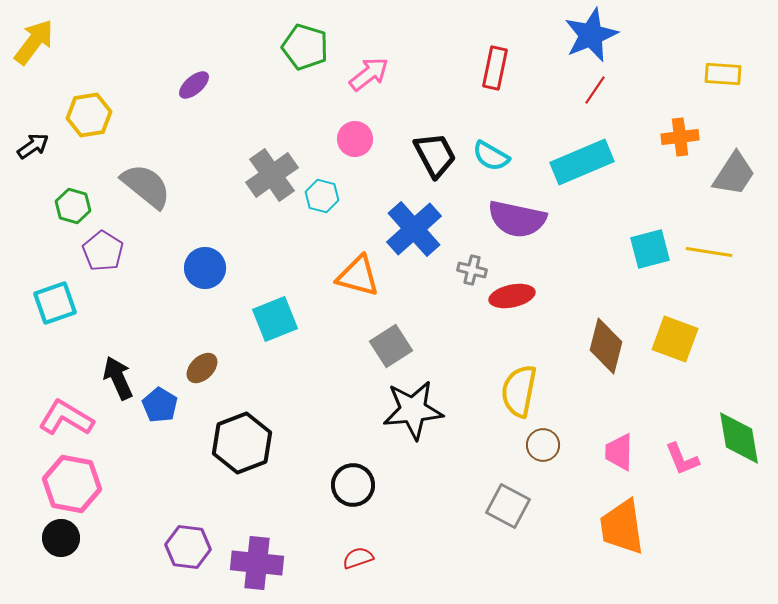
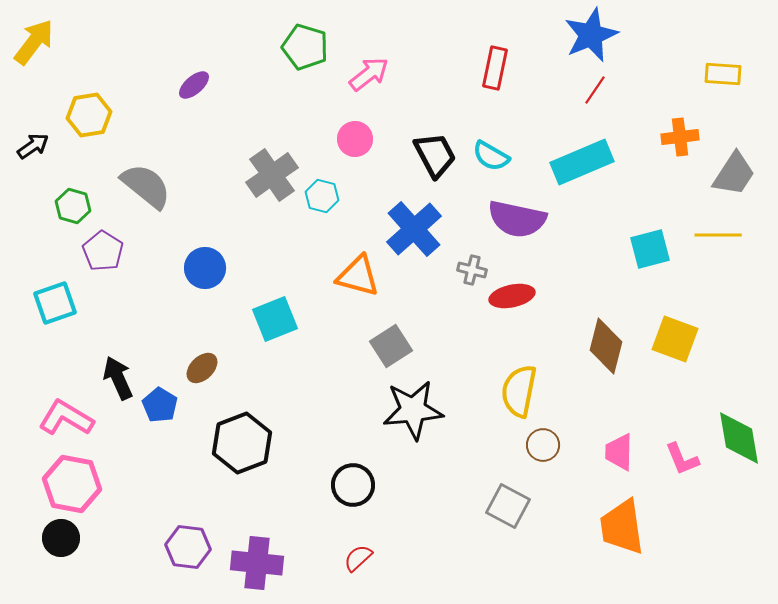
yellow line at (709, 252): moved 9 px right, 17 px up; rotated 9 degrees counterclockwise
red semicircle at (358, 558): rotated 24 degrees counterclockwise
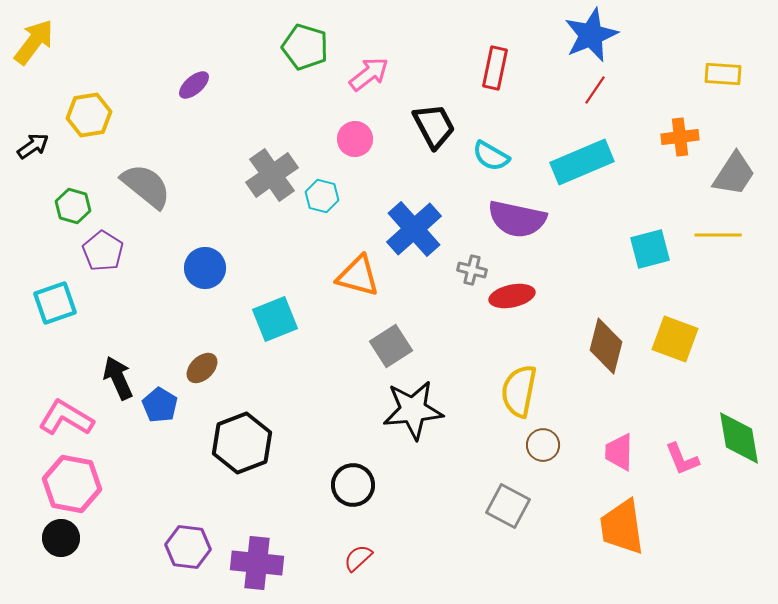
black trapezoid at (435, 155): moved 1 px left, 29 px up
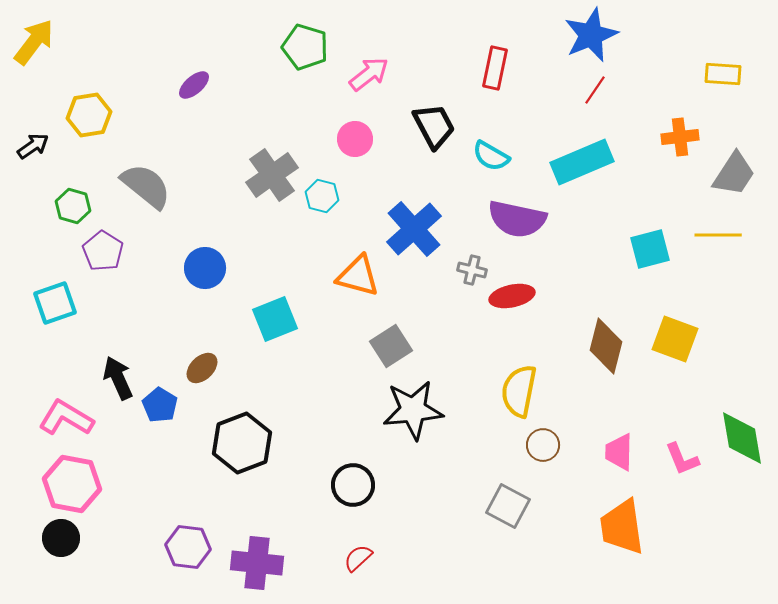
green diamond at (739, 438): moved 3 px right
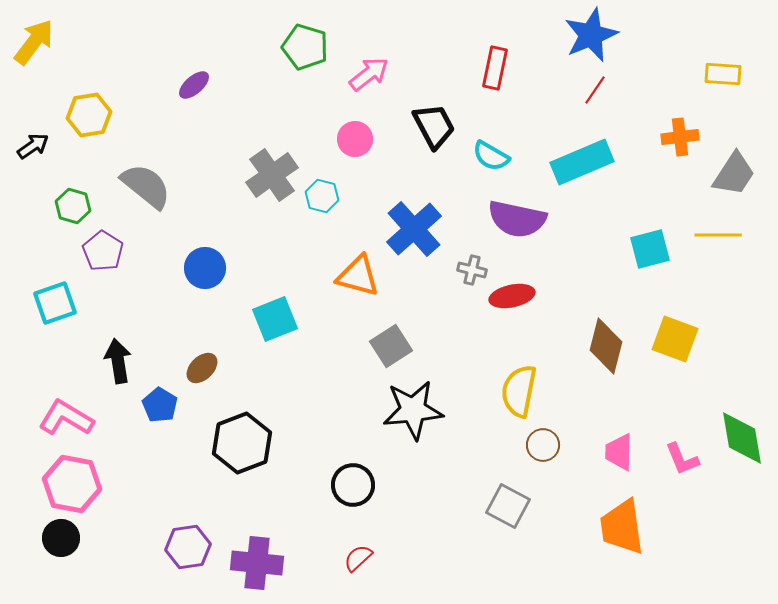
black arrow at (118, 378): moved 17 px up; rotated 15 degrees clockwise
purple hexagon at (188, 547): rotated 15 degrees counterclockwise
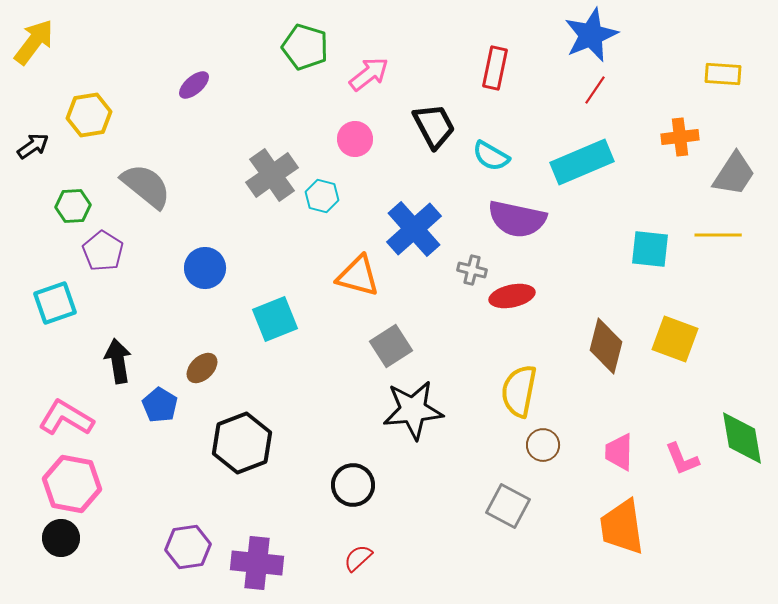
green hexagon at (73, 206): rotated 20 degrees counterclockwise
cyan square at (650, 249): rotated 21 degrees clockwise
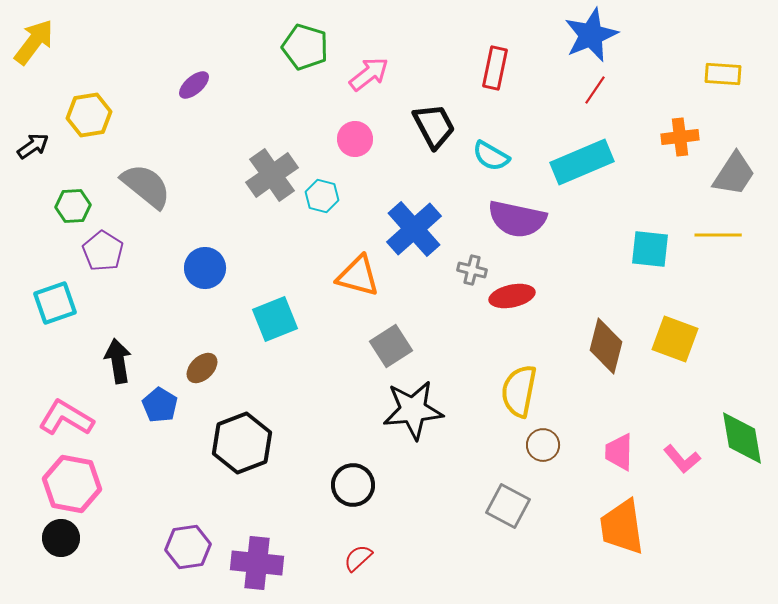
pink L-shape at (682, 459): rotated 18 degrees counterclockwise
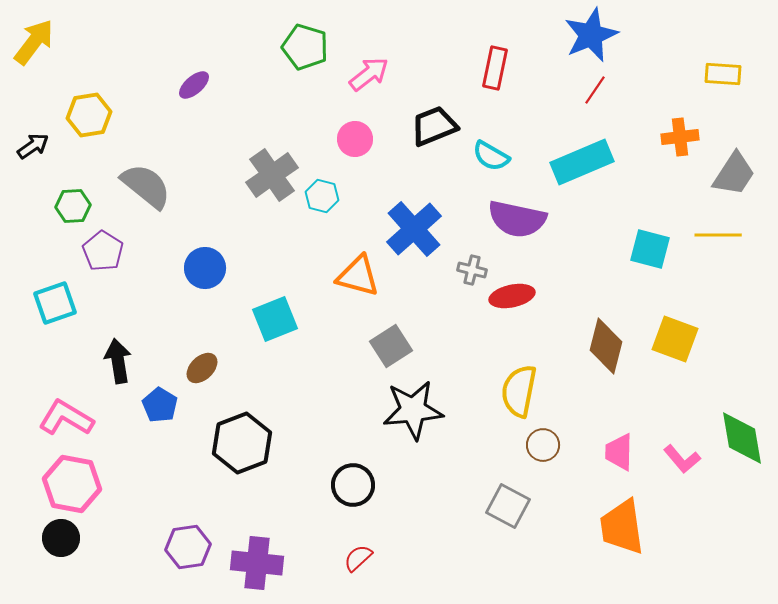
black trapezoid at (434, 126): rotated 84 degrees counterclockwise
cyan square at (650, 249): rotated 9 degrees clockwise
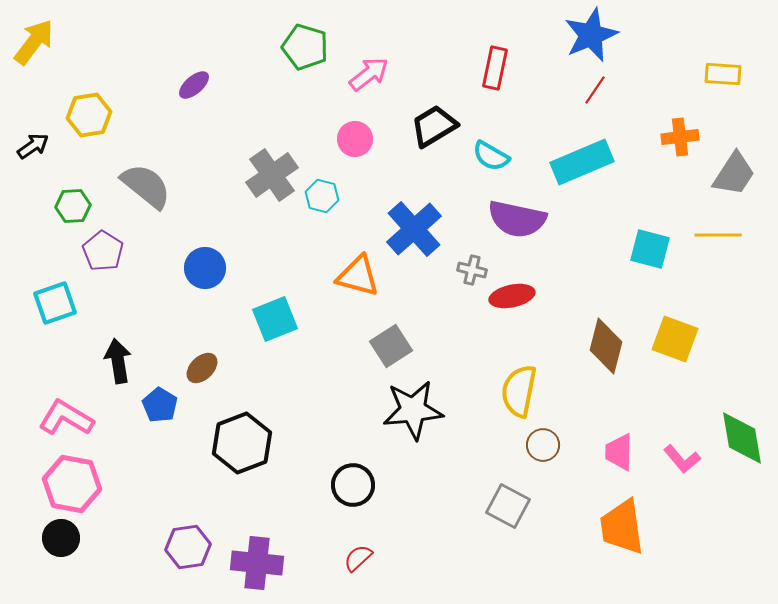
black trapezoid at (434, 126): rotated 9 degrees counterclockwise
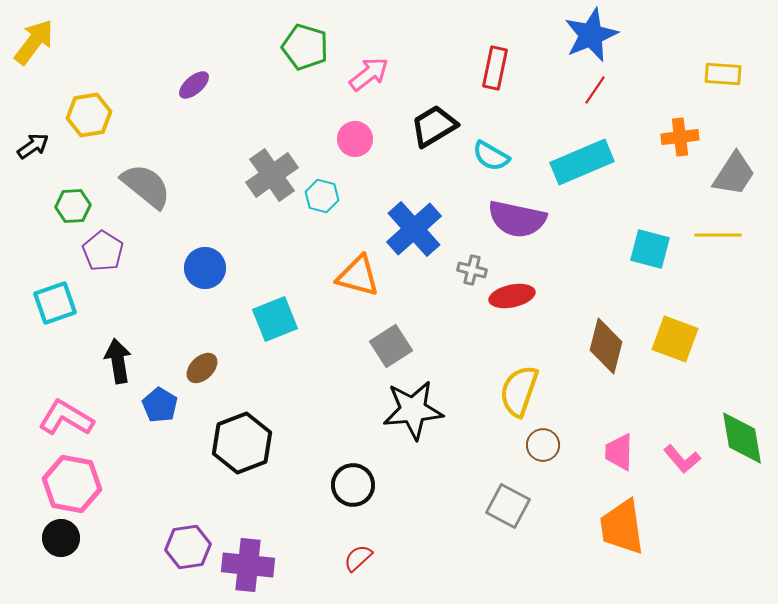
yellow semicircle at (519, 391): rotated 8 degrees clockwise
purple cross at (257, 563): moved 9 px left, 2 px down
